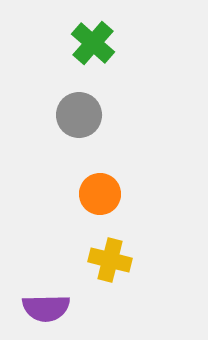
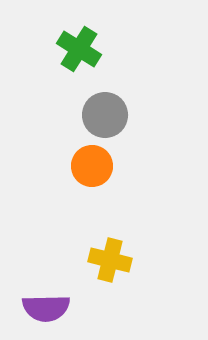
green cross: moved 14 px left, 6 px down; rotated 9 degrees counterclockwise
gray circle: moved 26 px right
orange circle: moved 8 px left, 28 px up
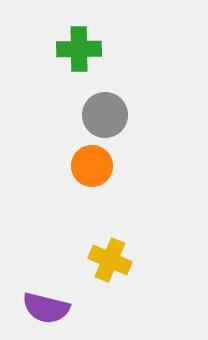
green cross: rotated 33 degrees counterclockwise
yellow cross: rotated 9 degrees clockwise
purple semicircle: rotated 15 degrees clockwise
